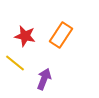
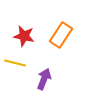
red star: moved 1 px left
yellow line: rotated 25 degrees counterclockwise
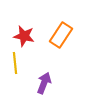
yellow line: rotated 70 degrees clockwise
purple arrow: moved 4 px down
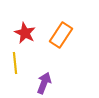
red star: moved 1 px right, 3 px up; rotated 15 degrees clockwise
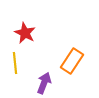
orange rectangle: moved 11 px right, 26 px down
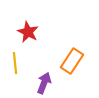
red star: moved 3 px right, 1 px up
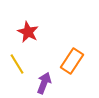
yellow line: moved 2 px right, 1 px down; rotated 25 degrees counterclockwise
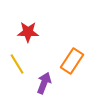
red star: rotated 25 degrees counterclockwise
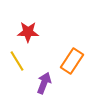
yellow line: moved 3 px up
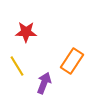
red star: moved 2 px left
yellow line: moved 5 px down
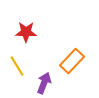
orange rectangle: rotated 10 degrees clockwise
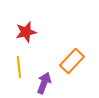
red star: rotated 15 degrees counterclockwise
yellow line: moved 2 px right, 1 px down; rotated 25 degrees clockwise
